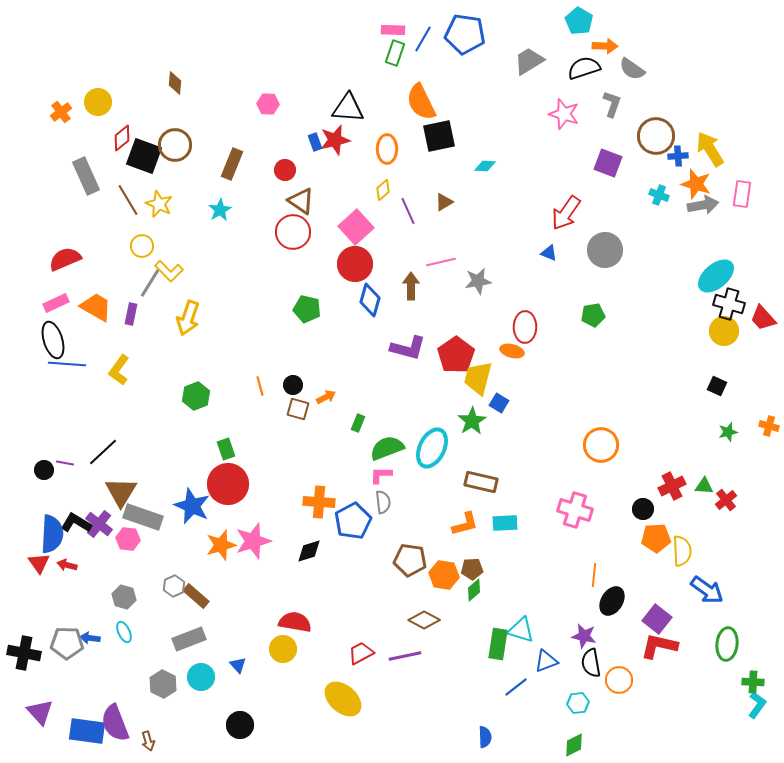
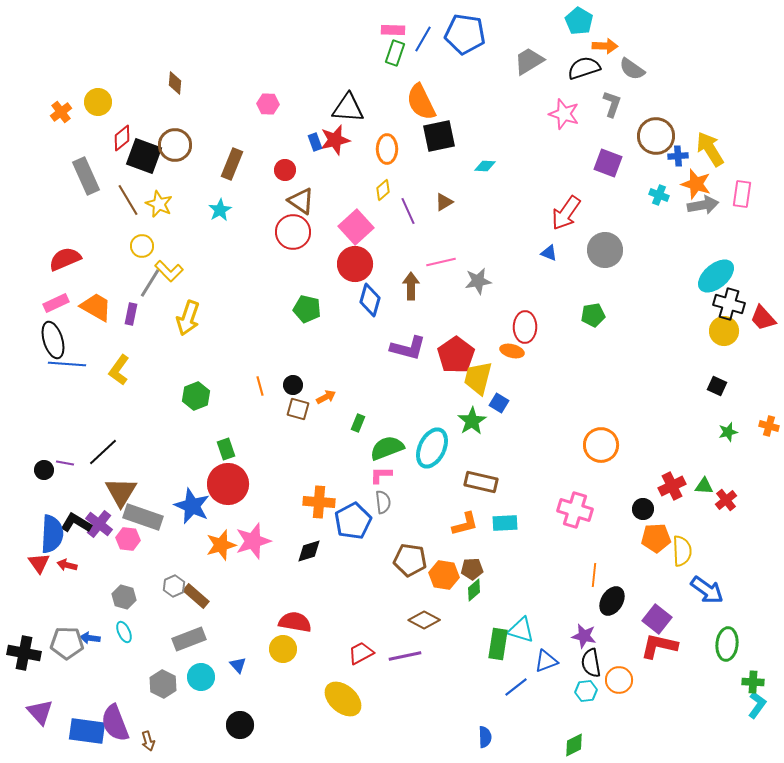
cyan hexagon at (578, 703): moved 8 px right, 12 px up
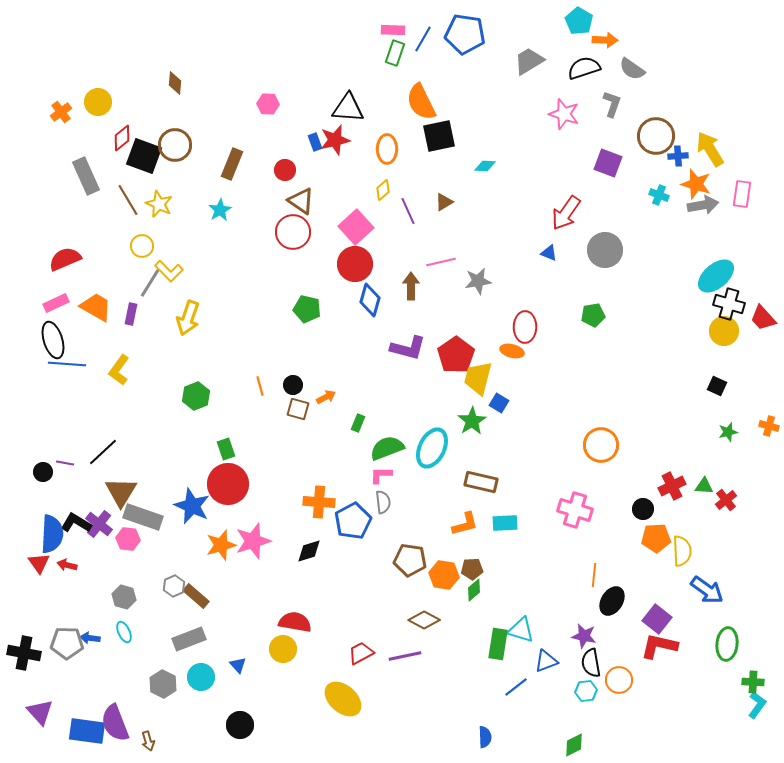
orange arrow at (605, 46): moved 6 px up
black circle at (44, 470): moved 1 px left, 2 px down
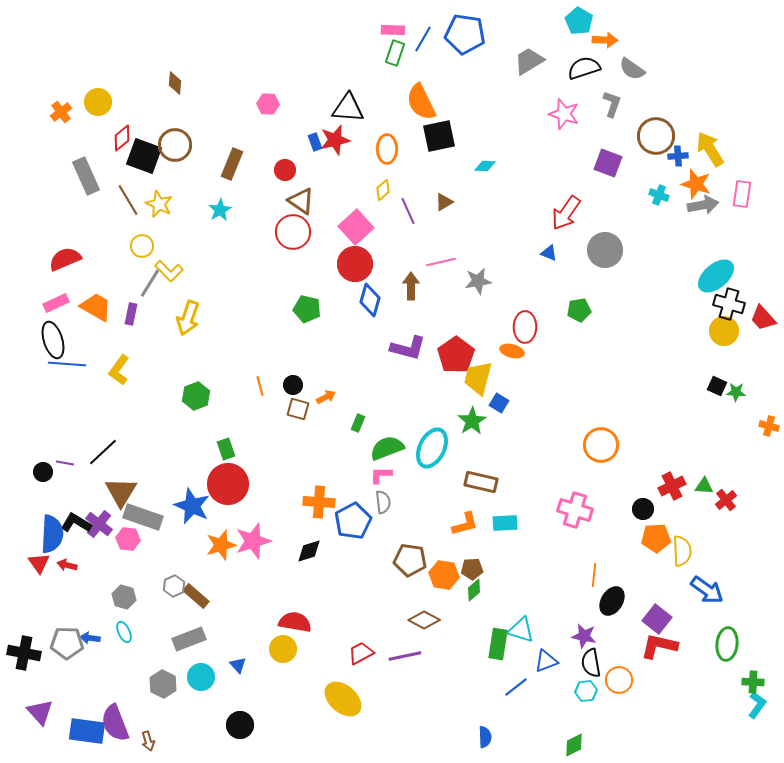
green pentagon at (593, 315): moved 14 px left, 5 px up
green star at (728, 432): moved 8 px right, 40 px up; rotated 18 degrees clockwise
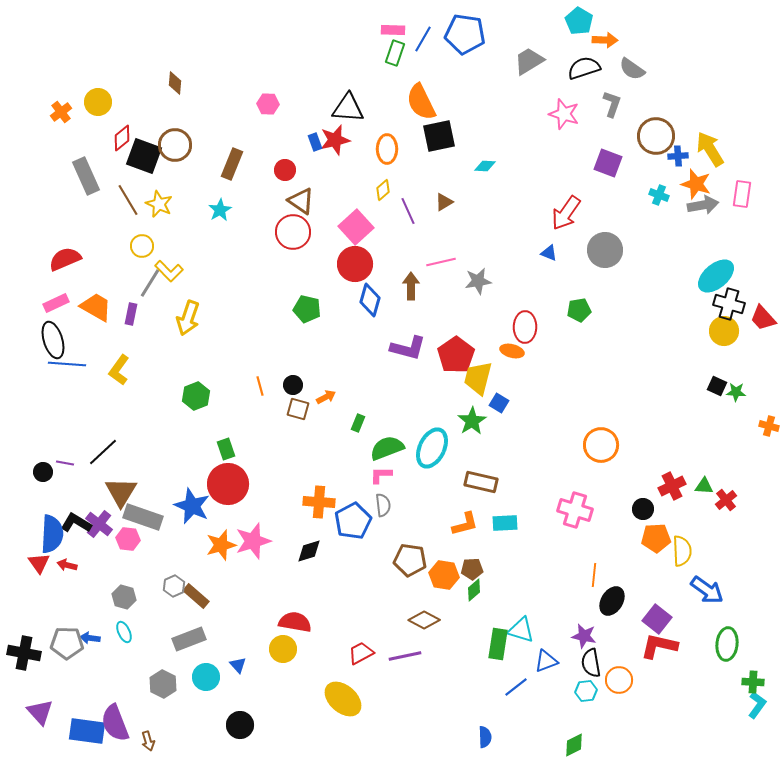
gray semicircle at (383, 502): moved 3 px down
cyan circle at (201, 677): moved 5 px right
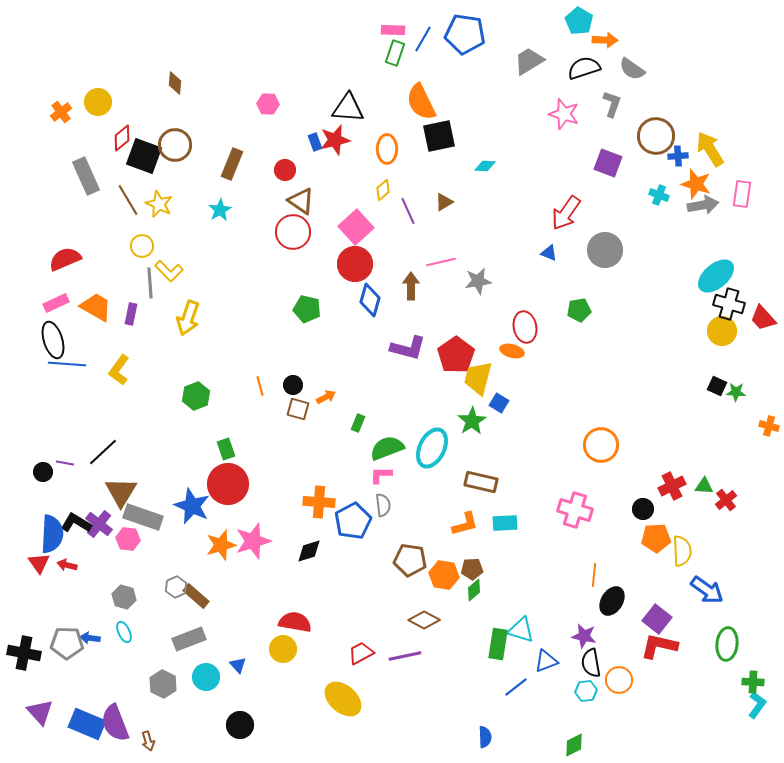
gray line at (150, 283): rotated 36 degrees counterclockwise
red ellipse at (525, 327): rotated 12 degrees counterclockwise
yellow circle at (724, 331): moved 2 px left
gray hexagon at (174, 586): moved 2 px right, 1 px down
blue rectangle at (87, 731): moved 7 px up; rotated 15 degrees clockwise
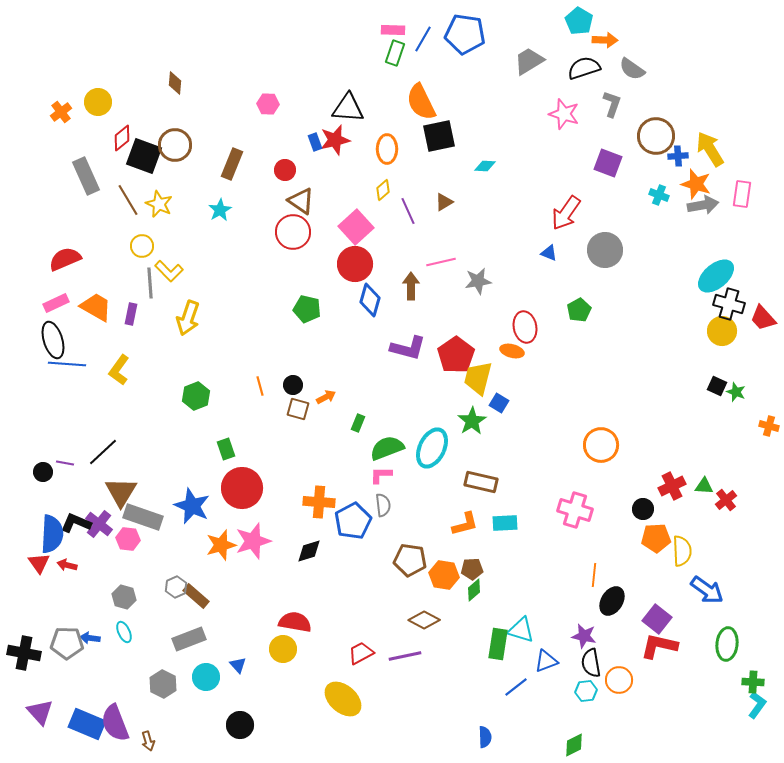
green pentagon at (579, 310): rotated 20 degrees counterclockwise
green star at (736, 392): rotated 18 degrees clockwise
red circle at (228, 484): moved 14 px right, 4 px down
black L-shape at (76, 523): rotated 8 degrees counterclockwise
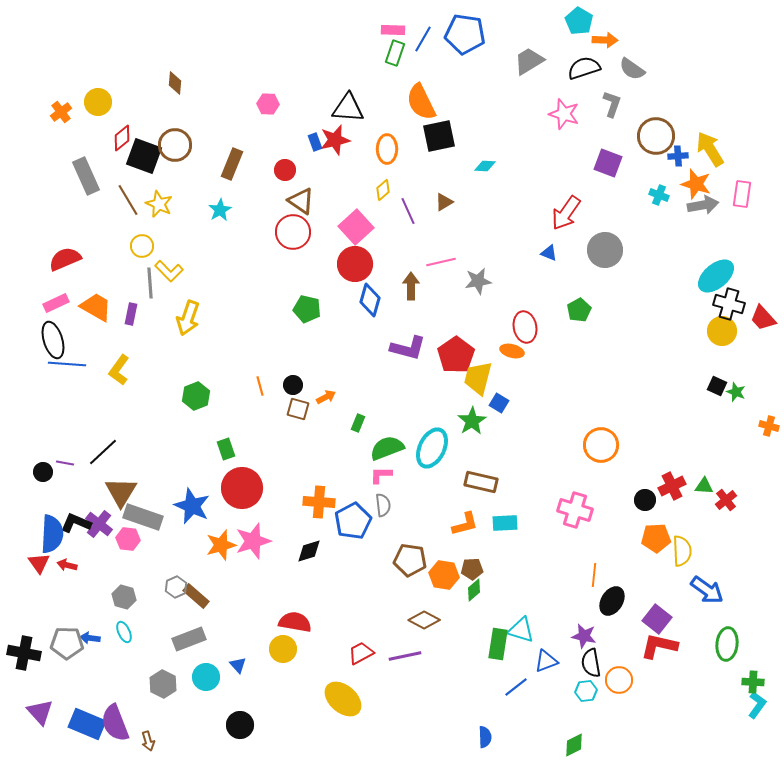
black circle at (643, 509): moved 2 px right, 9 px up
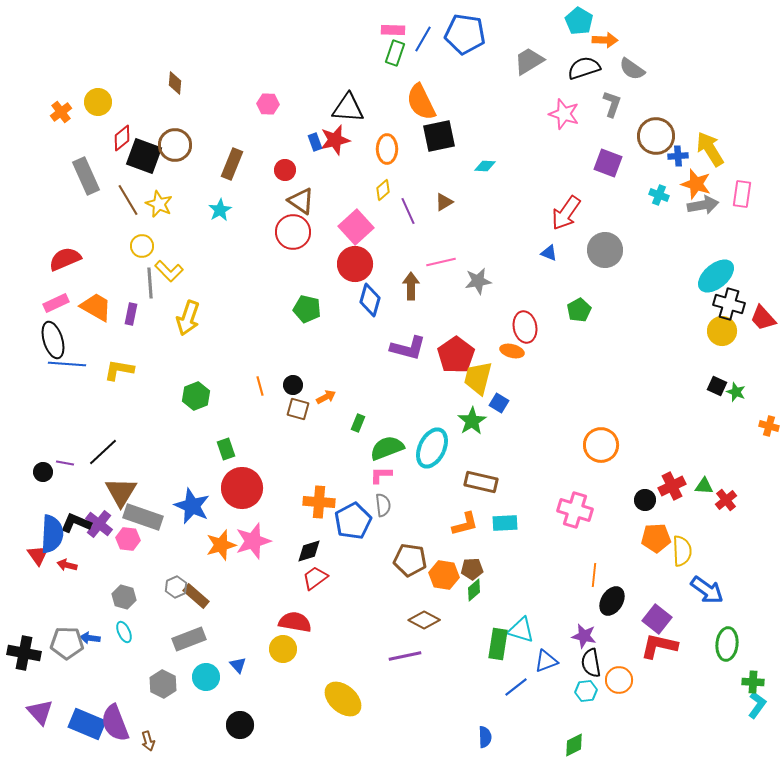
yellow L-shape at (119, 370): rotated 64 degrees clockwise
red triangle at (39, 563): moved 1 px left, 8 px up
red trapezoid at (361, 653): moved 46 px left, 75 px up; rotated 8 degrees counterclockwise
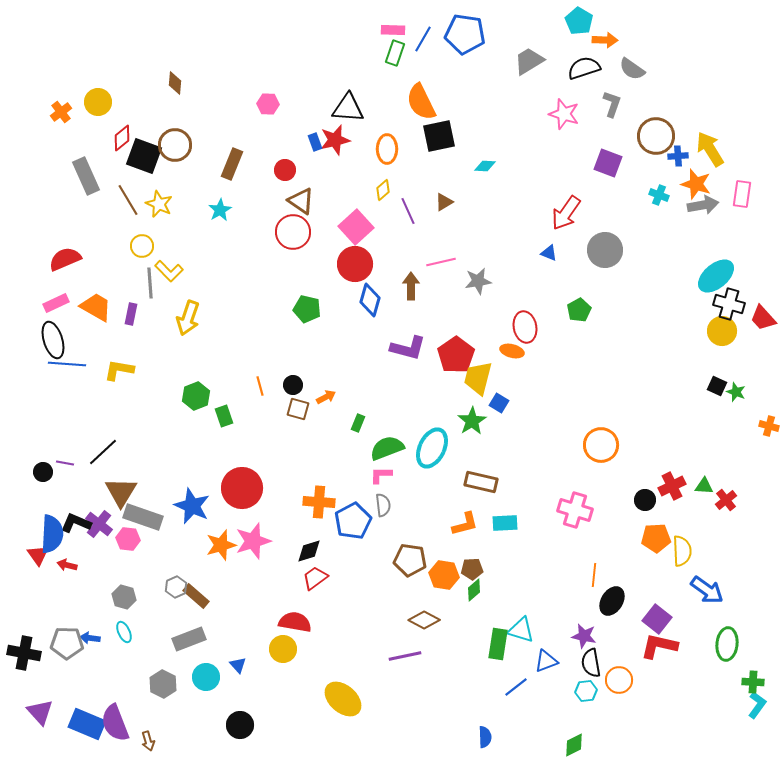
green rectangle at (226, 449): moved 2 px left, 33 px up
